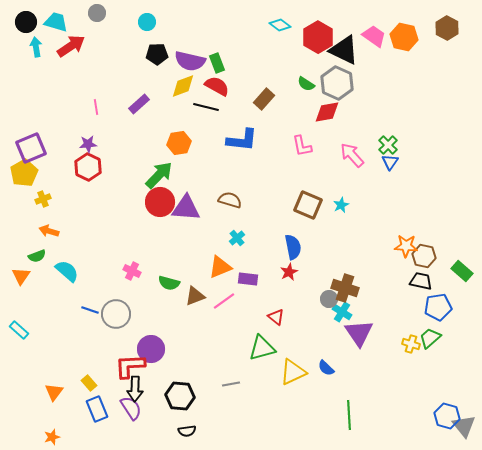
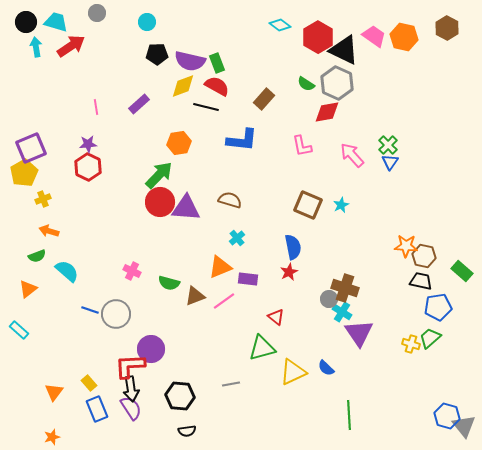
orange triangle at (21, 276): moved 7 px right, 13 px down; rotated 18 degrees clockwise
black arrow at (135, 389): moved 4 px left; rotated 10 degrees counterclockwise
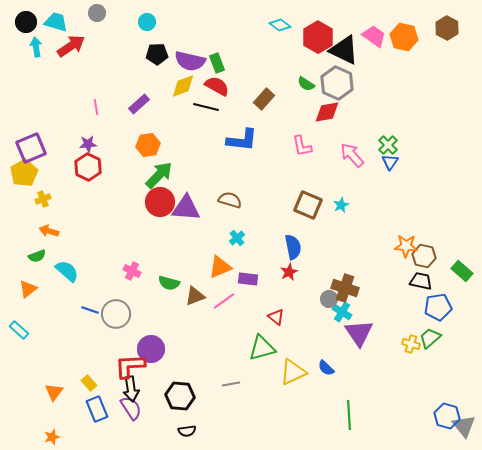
orange hexagon at (179, 143): moved 31 px left, 2 px down
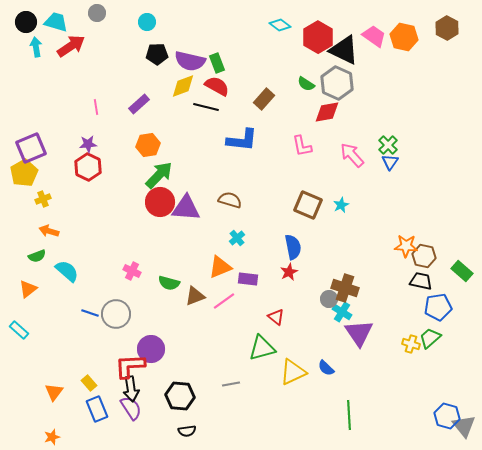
blue line at (90, 310): moved 3 px down
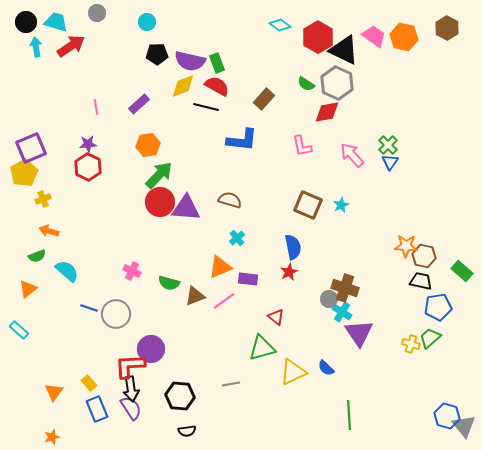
blue line at (90, 313): moved 1 px left, 5 px up
